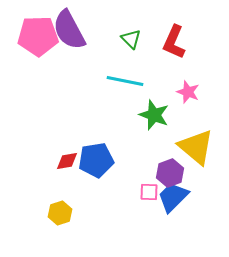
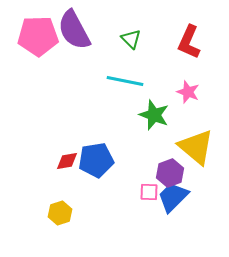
purple semicircle: moved 5 px right
red L-shape: moved 15 px right
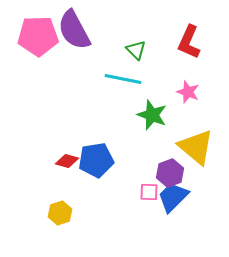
green triangle: moved 5 px right, 11 px down
cyan line: moved 2 px left, 2 px up
green star: moved 2 px left
red diamond: rotated 25 degrees clockwise
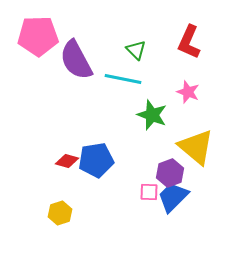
purple semicircle: moved 2 px right, 30 px down
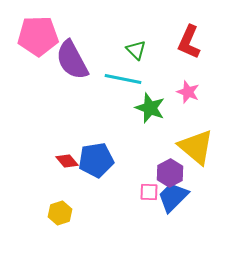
purple semicircle: moved 4 px left
green star: moved 2 px left, 7 px up
red diamond: rotated 35 degrees clockwise
purple hexagon: rotated 8 degrees counterclockwise
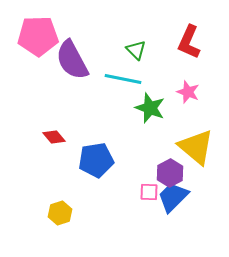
red diamond: moved 13 px left, 24 px up
